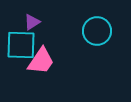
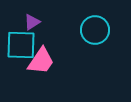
cyan circle: moved 2 px left, 1 px up
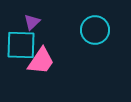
purple triangle: rotated 12 degrees counterclockwise
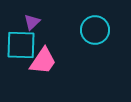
pink trapezoid: moved 2 px right
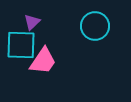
cyan circle: moved 4 px up
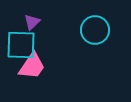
cyan circle: moved 4 px down
pink trapezoid: moved 11 px left, 5 px down
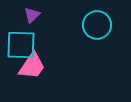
purple triangle: moved 7 px up
cyan circle: moved 2 px right, 5 px up
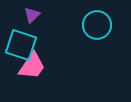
cyan square: rotated 16 degrees clockwise
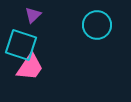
purple triangle: moved 1 px right
pink trapezoid: moved 2 px left, 1 px down
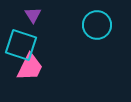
purple triangle: rotated 18 degrees counterclockwise
pink trapezoid: rotated 8 degrees counterclockwise
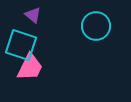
purple triangle: rotated 18 degrees counterclockwise
cyan circle: moved 1 px left, 1 px down
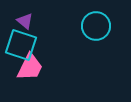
purple triangle: moved 8 px left, 6 px down
